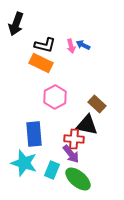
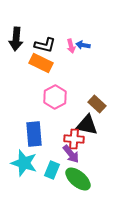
black arrow: moved 15 px down; rotated 15 degrees counterclockwise
blue arrow: rotated 16 degrees counterclockwise
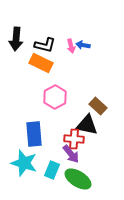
brown rectangle: moved 1 px right, 2 px down
green ellipse: rotated 8 degrees counterclockwise
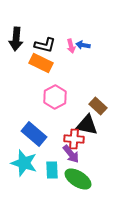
blue rectangle: rotated 45 degrees counterclockwise
cyan rectangle: rotated 24 degrees counterclockwise
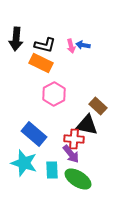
pink hexagon: moved 1 px left, 3 px up
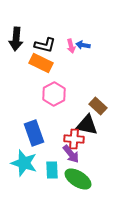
blue rectangle: moved 1 px up; rotated 30 degrees clockwise
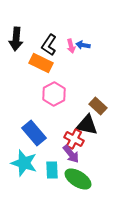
black L-shape: moved 4 px right; rotated 110 degrees clockwise
blue rectangle: rotated 20 degrees counterclockwise
red cross: rotated 24 degrees clockwise
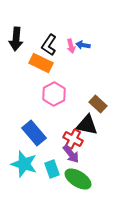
brown rectangle: moved 2 px up
red cross: moved 1 px left
cyan star: moved 1 px down
cyan rectangle: moved 1 px up; rotated 18 degrees counterclockwise
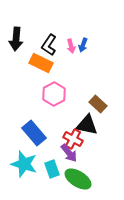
blue arrow: rotated 80 degrees counterclockwise
purple arrow: moved 2 px left, 1 px up
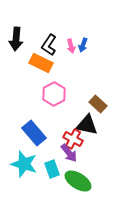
green ellipse: moved 2 px down
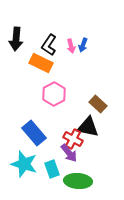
black triangle: moved 1 px right, 2 px down
green ellipse: rotated 28 degrees counterclockwise
